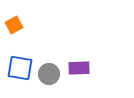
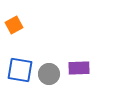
blue square: moved 2 px down
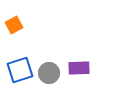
blue square: rotated 28 degrees counterclockwise
gray circle: moved 1 px up
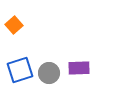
orange square: rotated 12 degrees counterclockwise
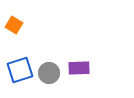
orange square: rotated 18 degrees counterclockwise
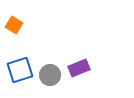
purple rectangle: rotated 20 degrees counterclockwise
gray circle: moved 1 px right, 2 px down
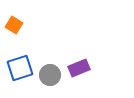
blue square: moved 2 px up
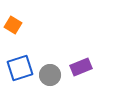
orange square: moved 1 px left
purple rectangle: moved 2 px right, 1 px up
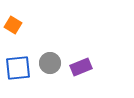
blue square: moved 2 px left; rotated 12 degrees clockwise
gray circle: moved 12 px up
